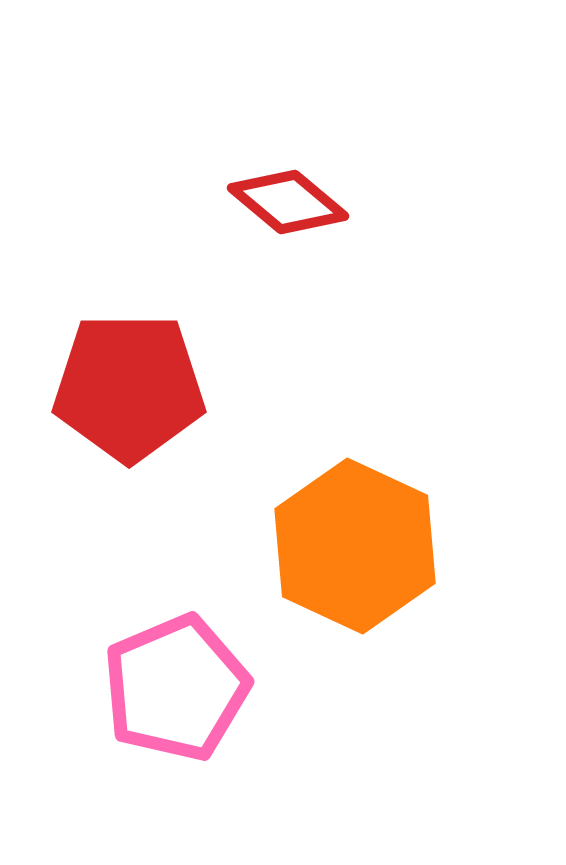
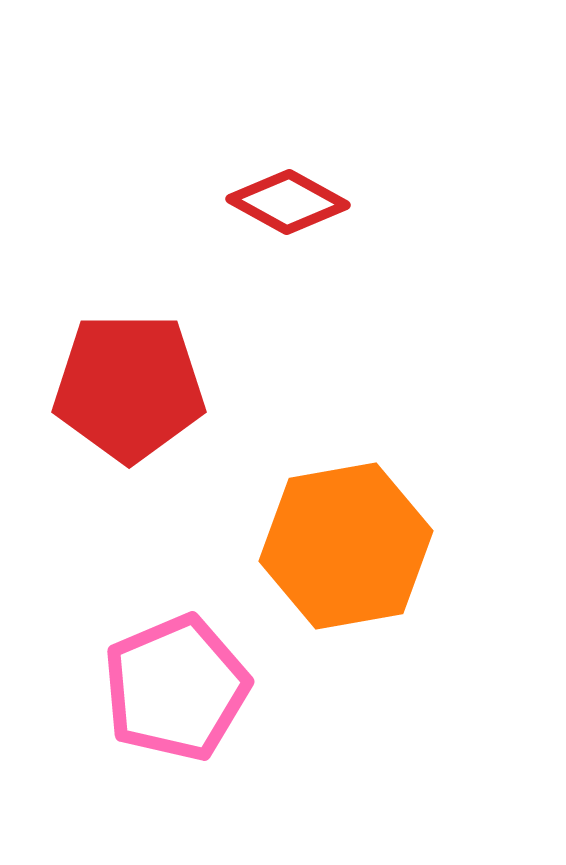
red diamond: rotated 11 degrees counterclockwise
orange hexagon: moved 9 px left; rotated 25 degrees clockwise
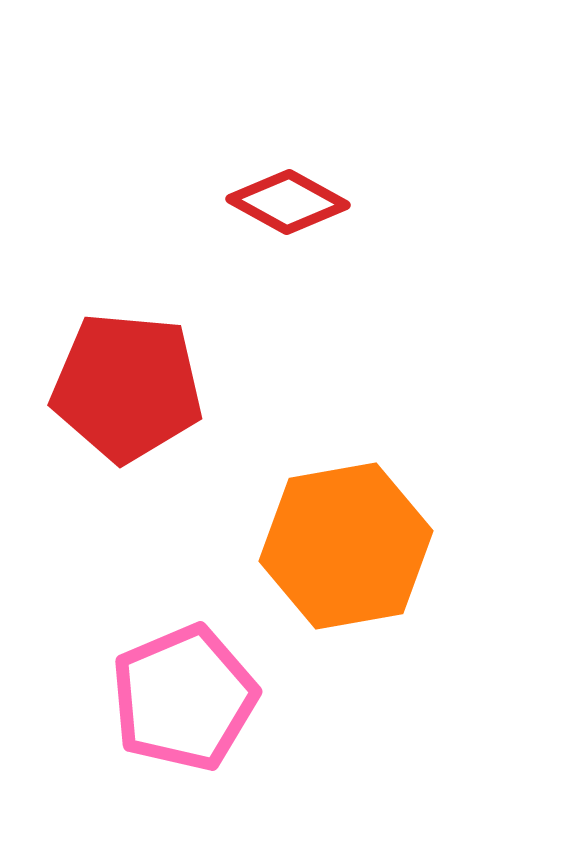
red pentagon: moved 2 px left; rotated 5 degrees clockwise
pink pentagon: moved 8 px right, 10 px down
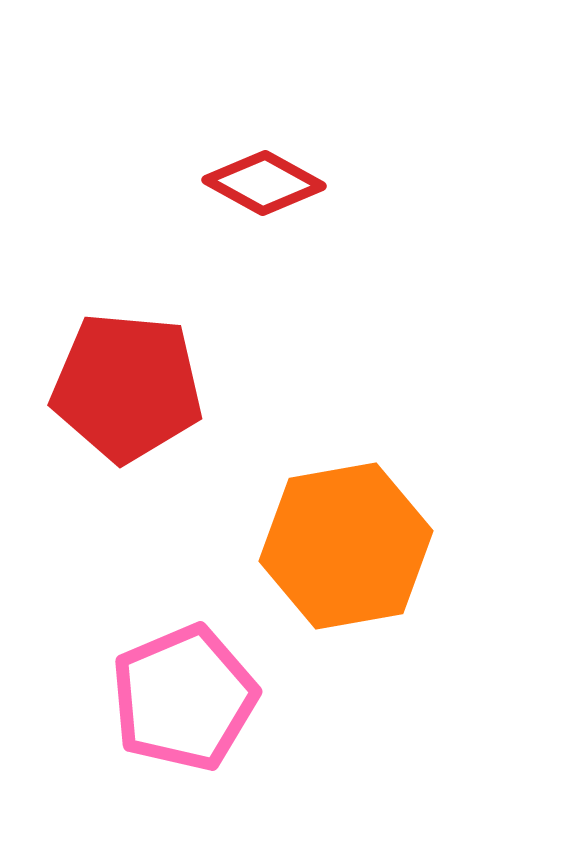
red diamond: moved 24 px left, 19 px up
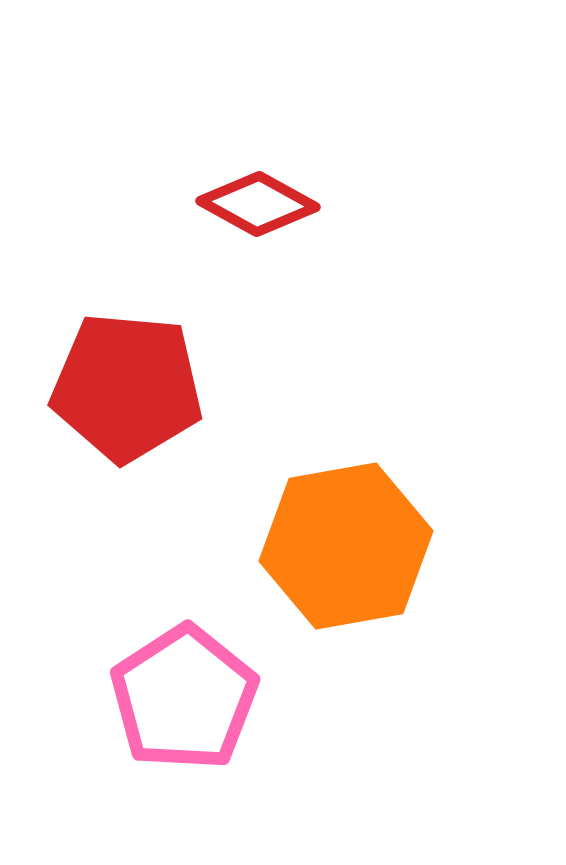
red diamond: moved 6 px left, 21 px down
pink pentagon: rotated 10 degrees counterclockwise
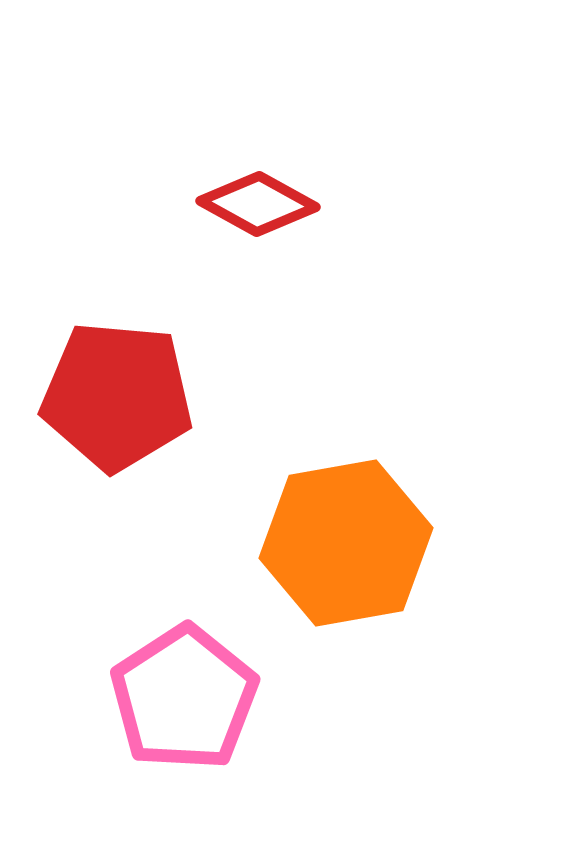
red pentagon: moved 10 px left, 9 px down
orange hexagon: moved 3 px up
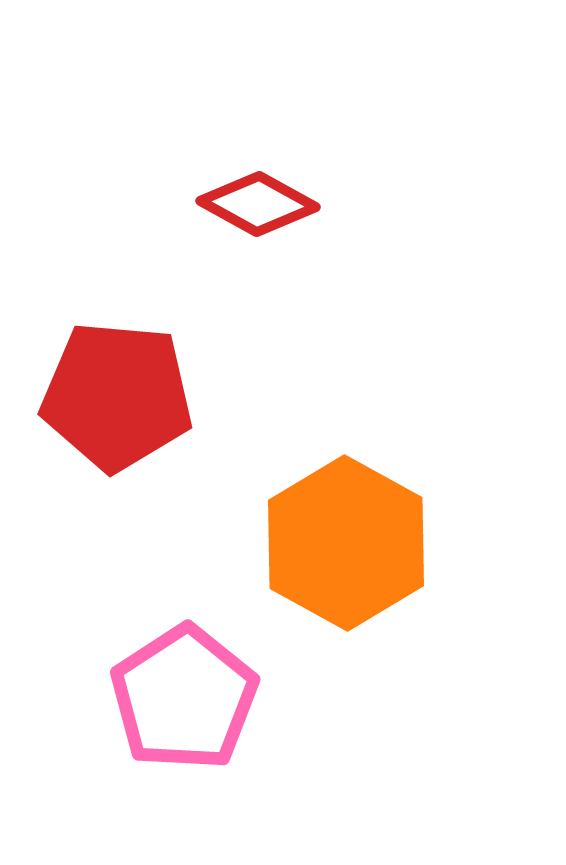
orange hexagon: rotated 21 degrees counterclockwise
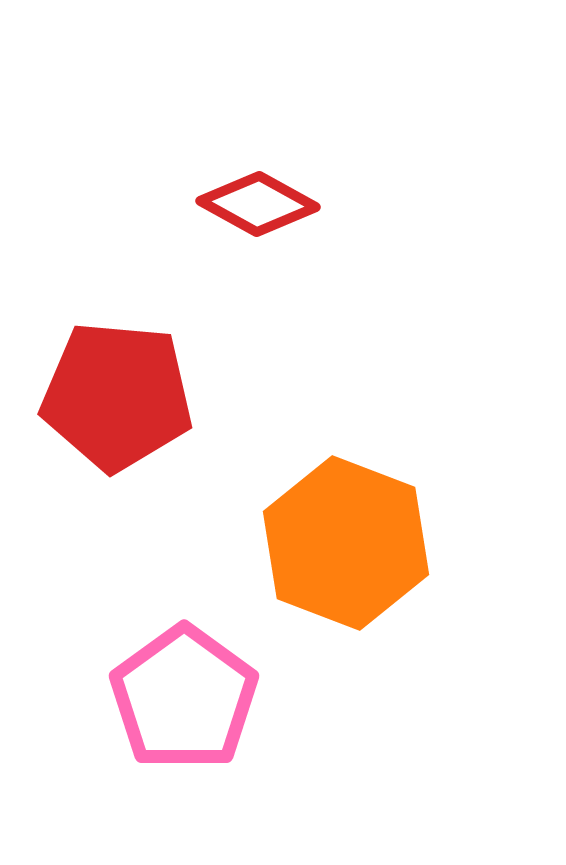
orange hexagon: rotated 8 degrees counterclockwise
pink pentagon: rotated 3 degrees counterclockwise
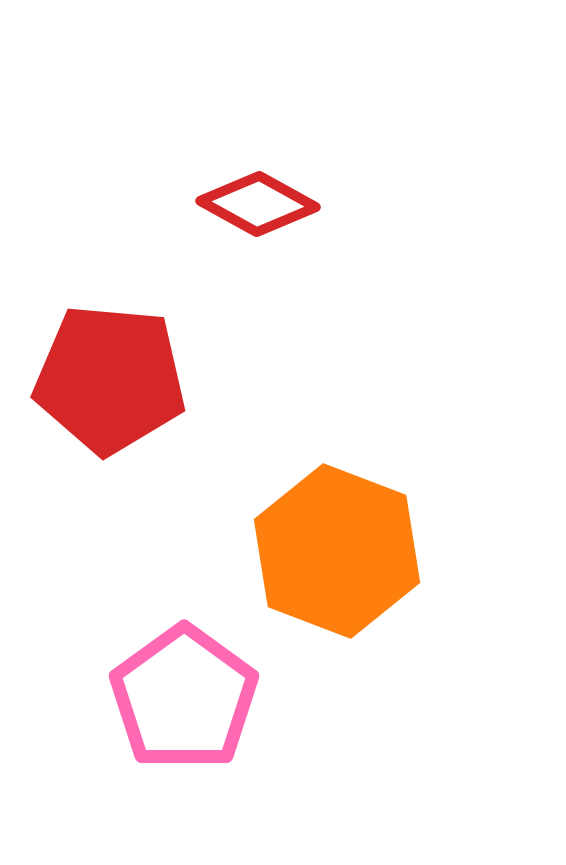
red pentagon: moved 7 px left, 17 px up
orange hexagon: moved 9 px left, 8 px down
